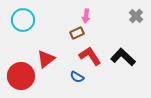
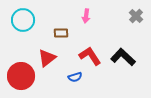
brown rectangle: moved 16 px left; rotated 24 degrees clockwise
red triangle: moved 1 px right, 1 px up
blue semicircle: moved 2 px left; rotated 48 degrees counterclockwise
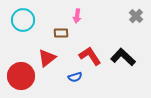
pink arrow: moved 9 px left
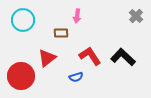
blue semicircle: moved 1 px right
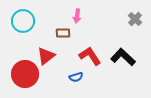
gray cross: moved 1 px left, 3 px down
cyan circle: moved 1 px down
brown rectangle: moved 2 px right
red triangle: moved 1 px left, 2 px up
red circle: moved 4 px right, 2 px up
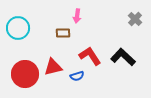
cyan circle: moved 5 px left, 7 px down
red triangle: moved 7 px right, 11 px down; rotated 24 degrees clockwise
blue semicircle: moved 1 px right, 1 px up
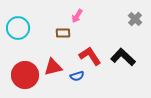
pink arrow: rotated 24 degrees clockwise
red circle: moved 1 px down
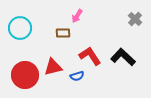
cyan circle: moved 2 px right
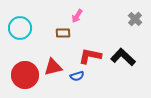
red L-shape: rotated 45 degrees counterclockwise
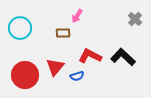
red L-shape: rotated 15 degrees clockwise
red triangle: moved 2 px right; rotated 36 degrees counterclockwise
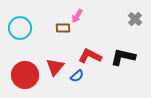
brown rectangle: moved 5 px up
black L-shape: rotated 30 degrees counterclockwise
blue semicircle: rotated 24 degrees counterclockwise
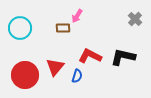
blue semicircle: rotated 32 degrees counterclockwise
